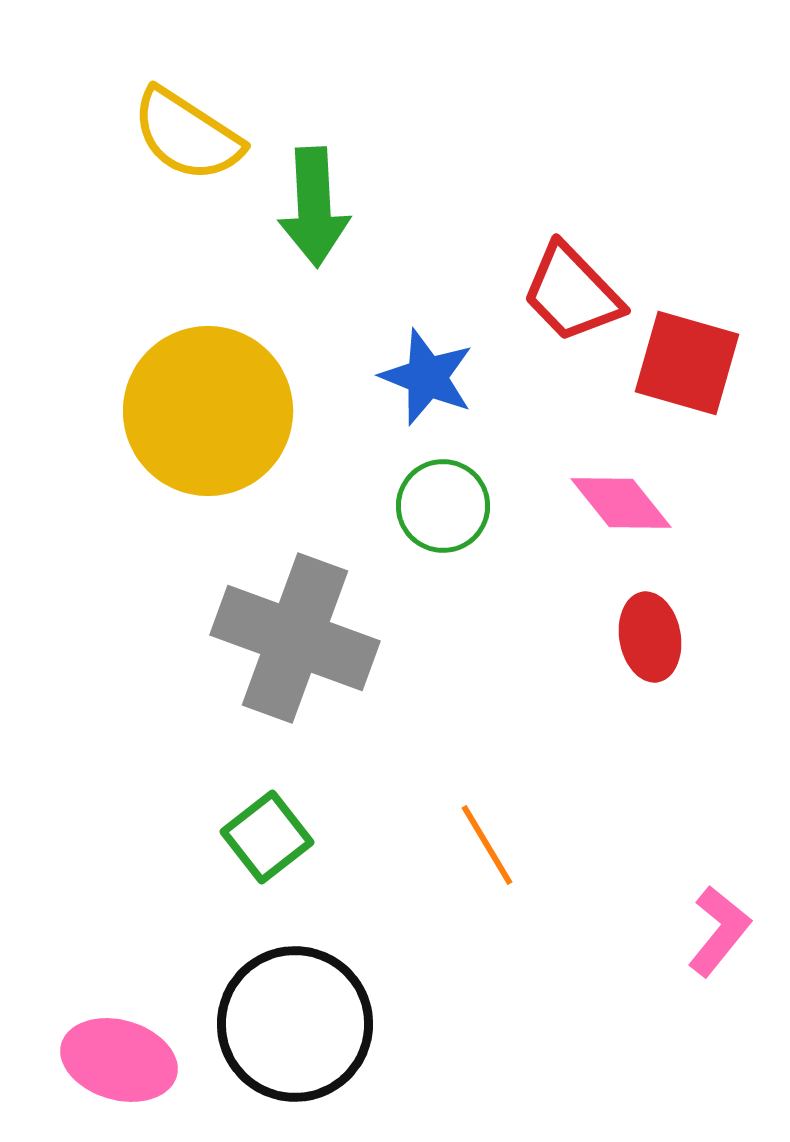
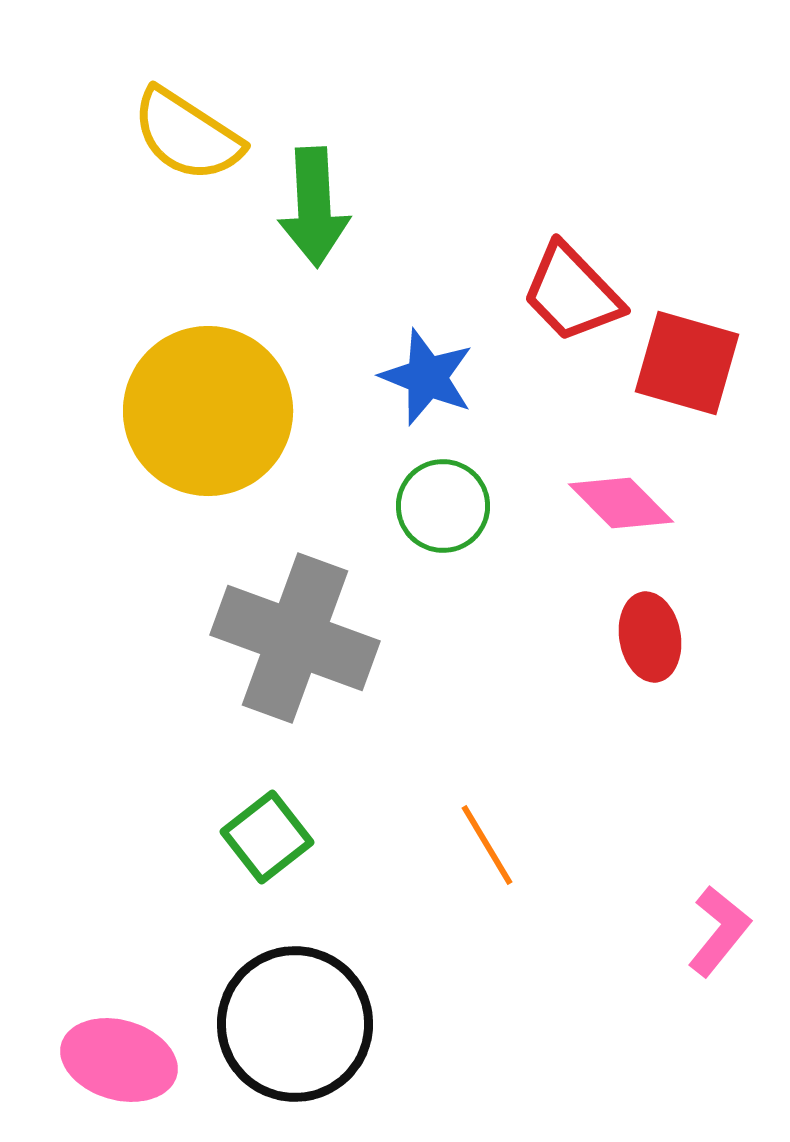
pink diamond: rotated 6 degrees counterclockwise
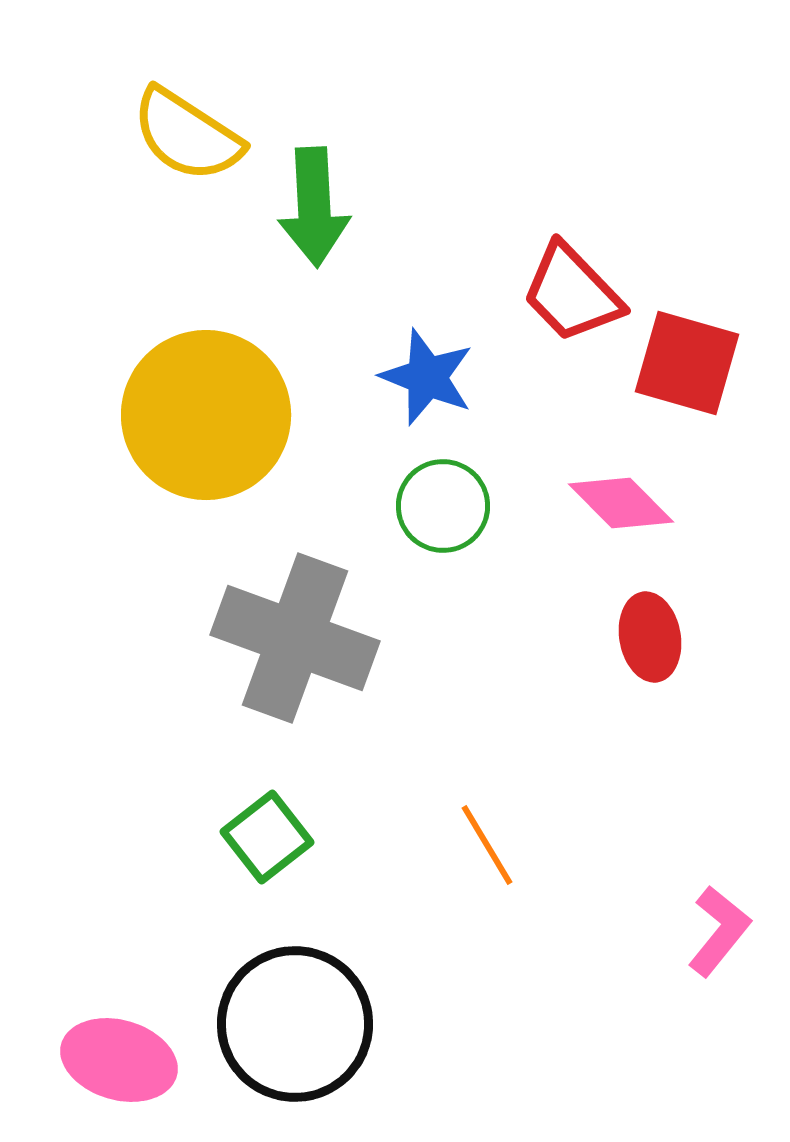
yellow circle: moved 2 px left, 4 px down
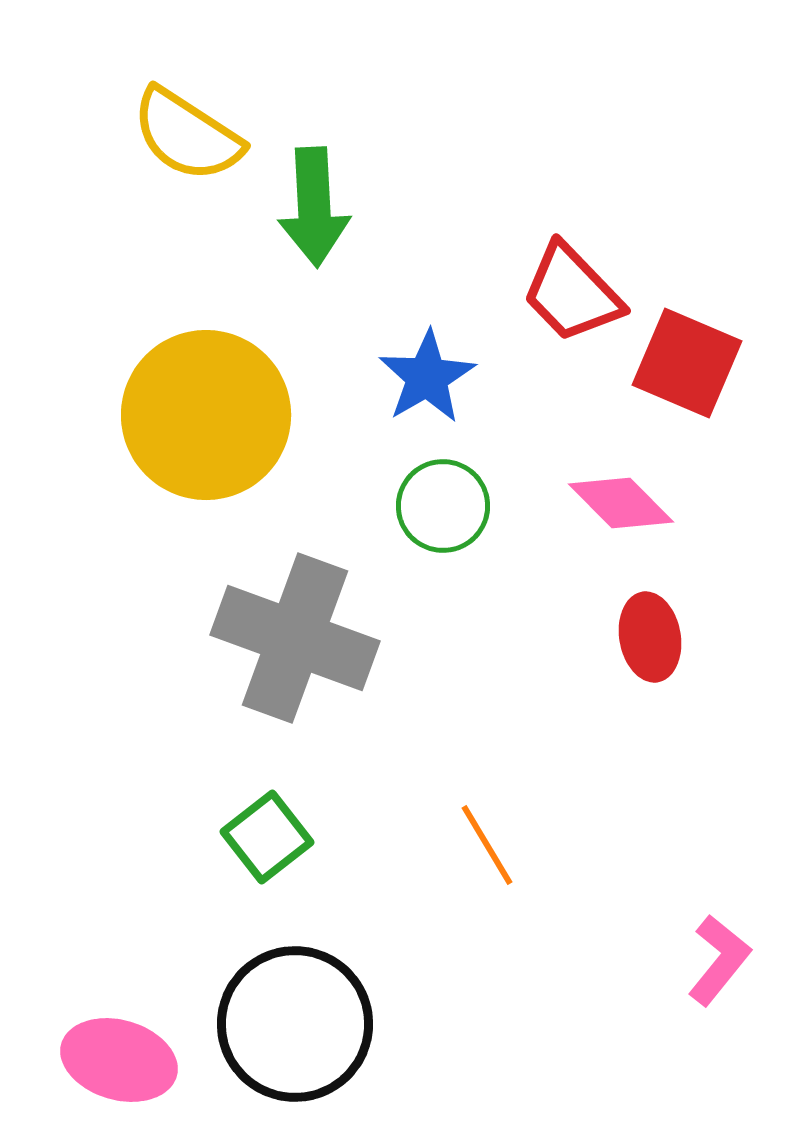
red square: rotated 7 degrees clockwise
blue star: rotated 20 degrees clockwise
pink L-shape: moved 29 px down
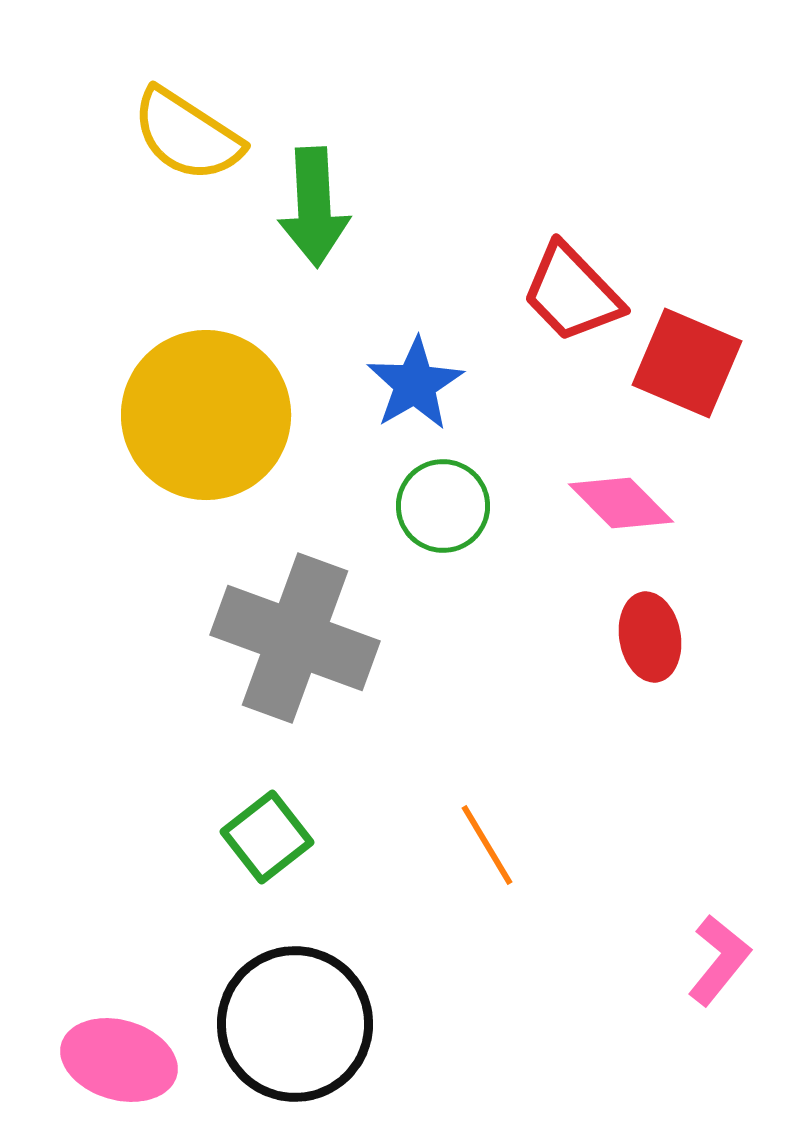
blue star: moved 12 px left, 7 px down
